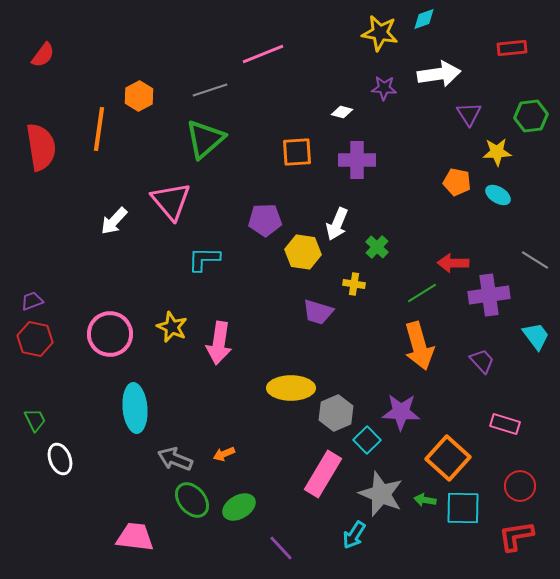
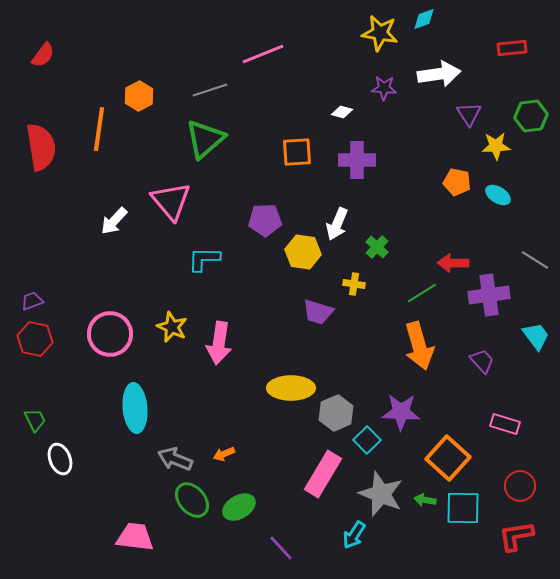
yellow star at (497, 152): moved 1 px left, 6 px up
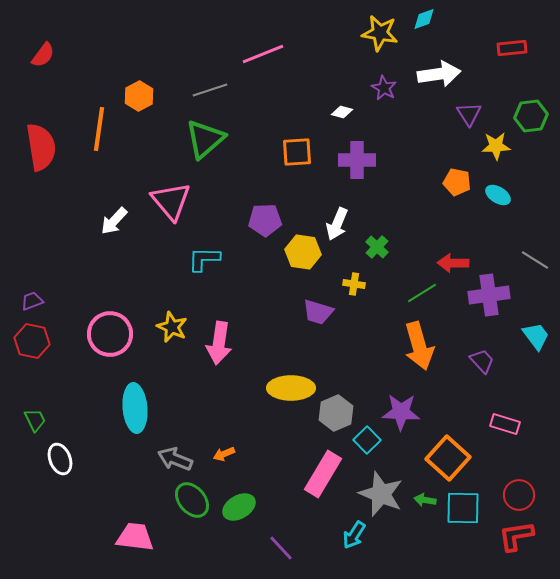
purple star at (384, 88): rotated 25 degrees clockwise
red hexagon at (35, 339): moved 3 px left, 2 px down
red circle at (520, 486): moved 1 px left, 9 px down
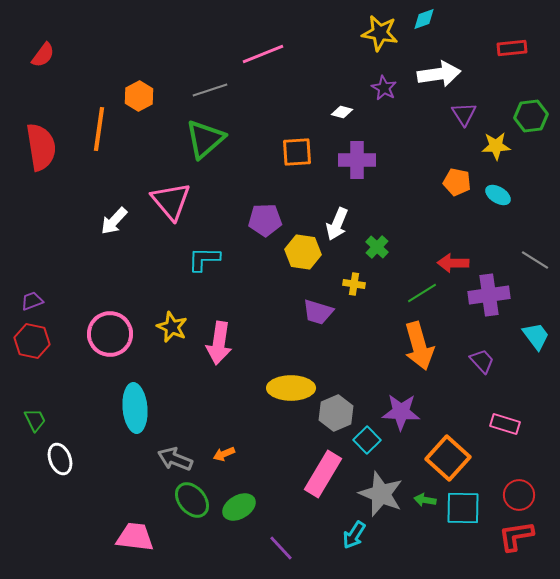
purple triangle at (469, 114): moved 5 px left
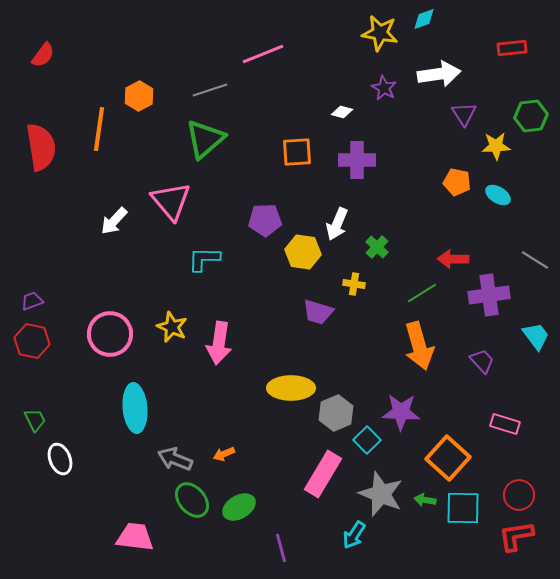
red arrow at (453, 263): moved 4 px up
purple line at (281, 548): rotated 28 degrees clockwise
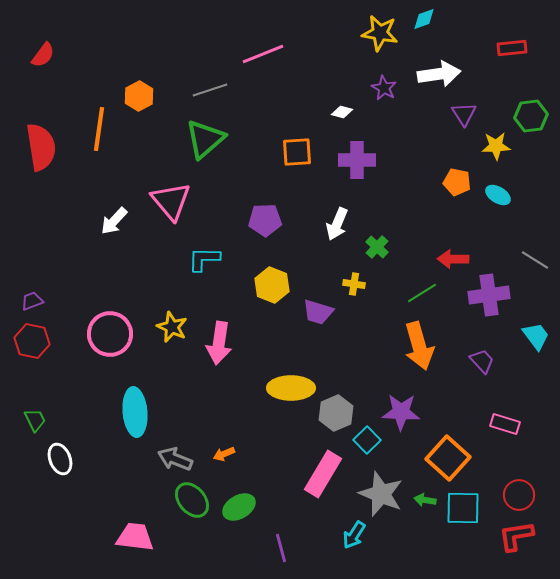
yellow hexagon at (303, 252): moved 31 px left, 33 px down; rotated 12 degrees clockwise
cyan ellipse at (135, 408): moved 4 px down
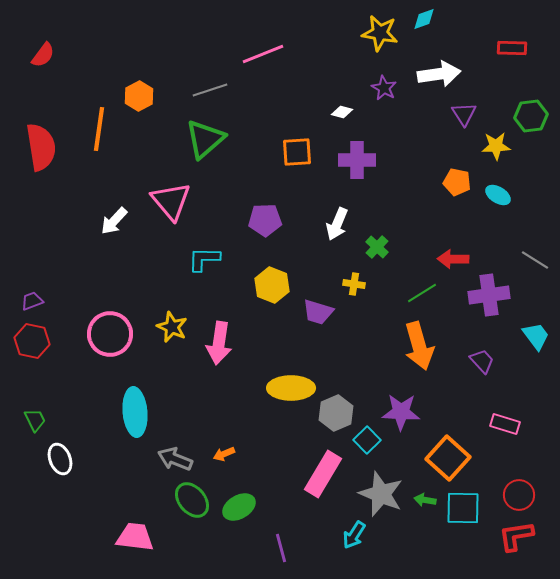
red rectangle at (512, 48): rotated 8 degrees clockwise
